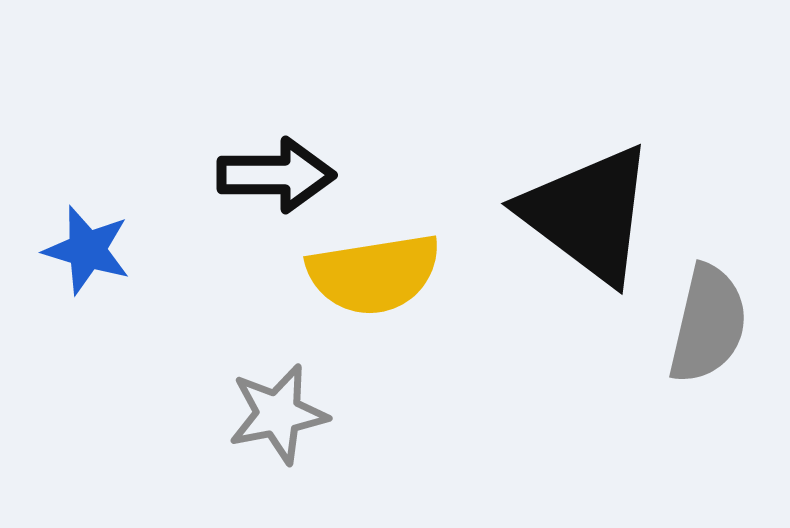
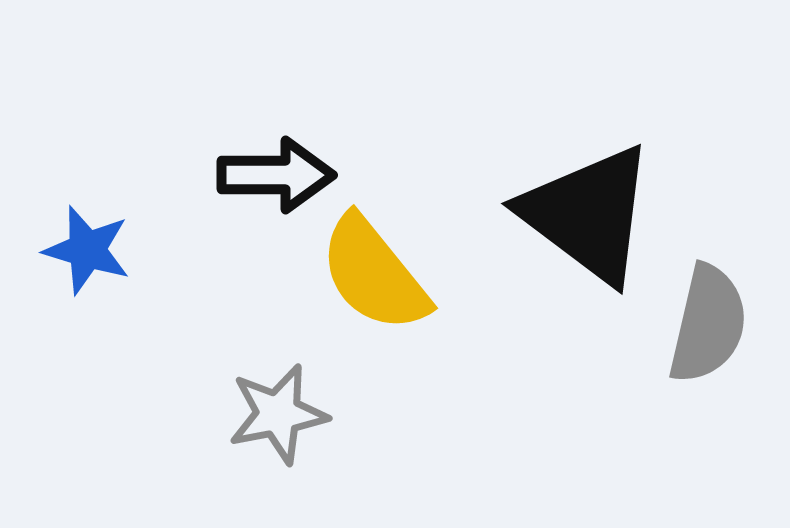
yellow semicircle: rotated 60 degrees clockwise
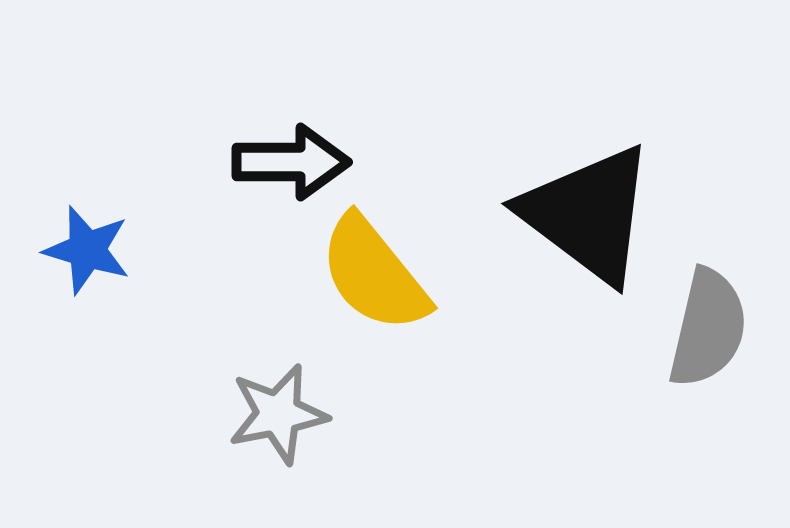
black arrow: moved 15 px right, 13 px up
gray semicircle: moved 4 px down
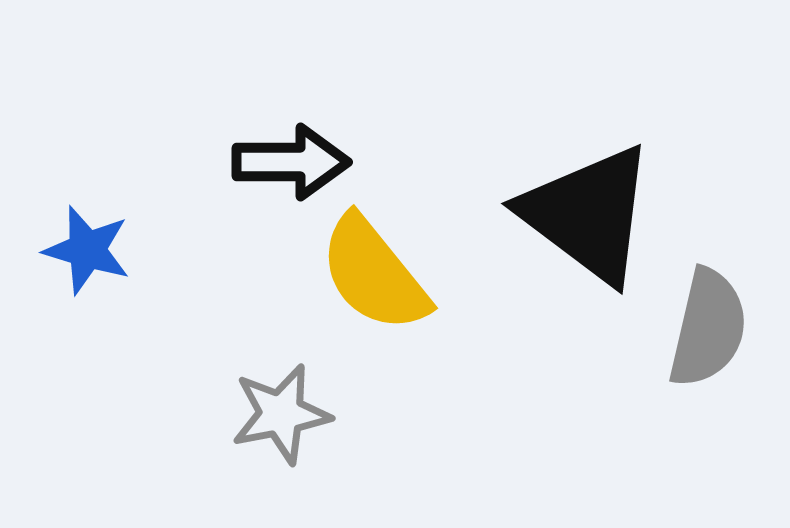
gray star: moved 3 px right
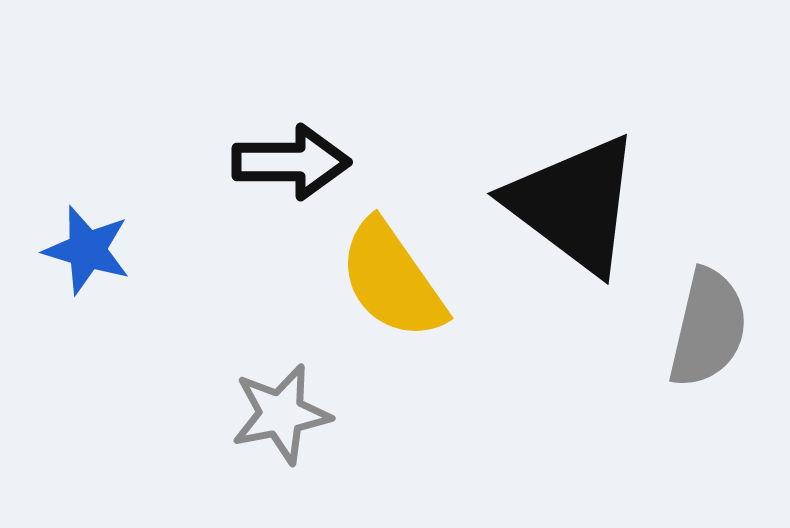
black triangle: moved 14 px left, 10 px up
yellow semicircle: moved 18 px right, 6 px down; rotated 4 degrees clockwise
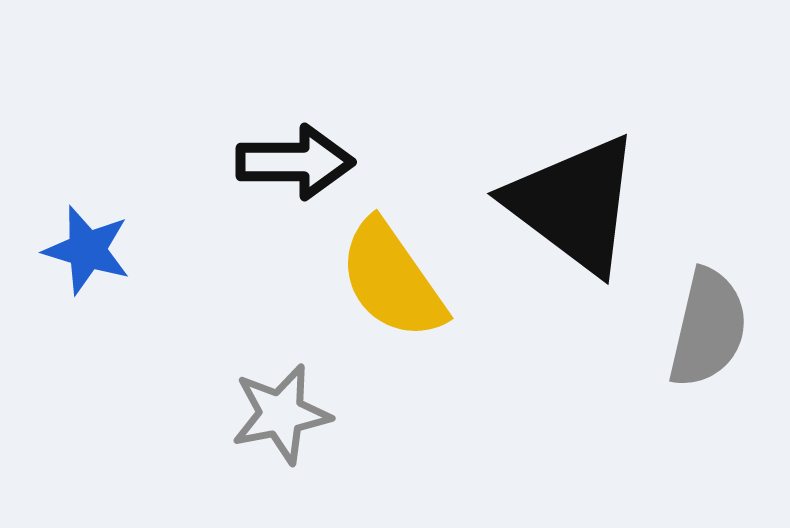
black arrow: moved 4 px right
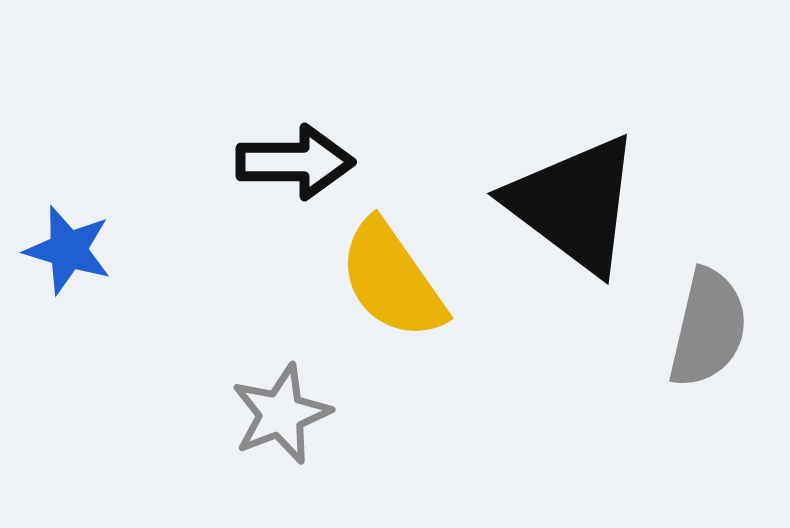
blue star: moved 19 px left
gray star: rotated 10 degrees counterclockwise
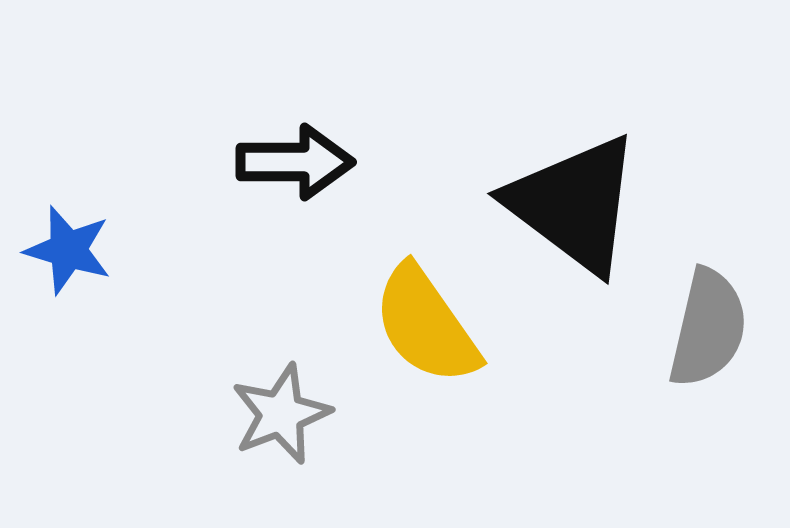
yellow semicircle: moved 34 px right, 45 px down
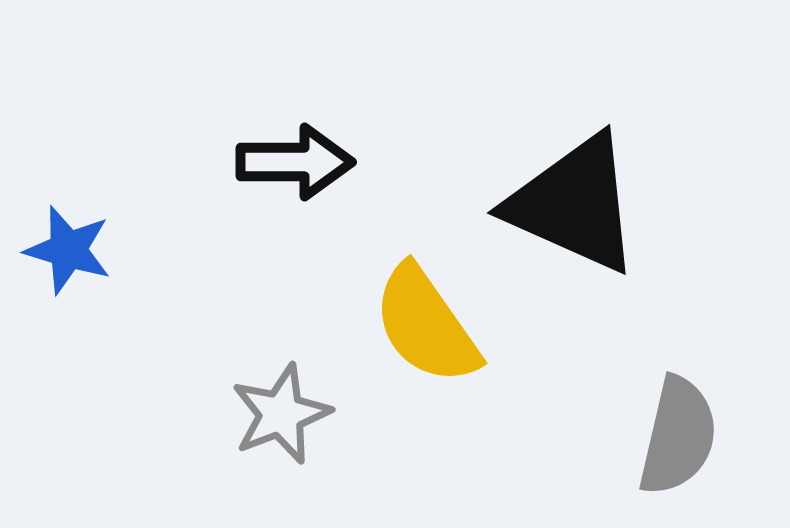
black triangle: rotated 13 degrees counterclockwise
gray semicircle: moved 30 px left, 108 px down
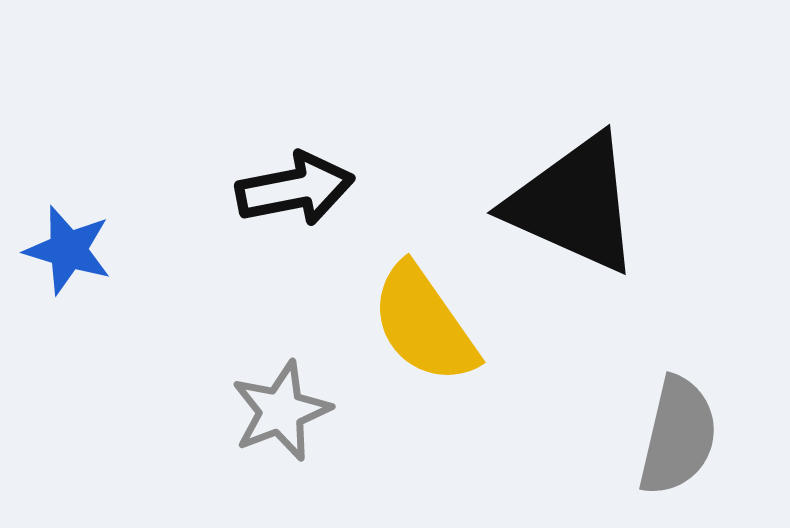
black arrow: moved 27 px down; rotated 11 degrees counterclockwise
yellow semicircle: moved 2 px left, 1 px up
gray star: moved 3 px up
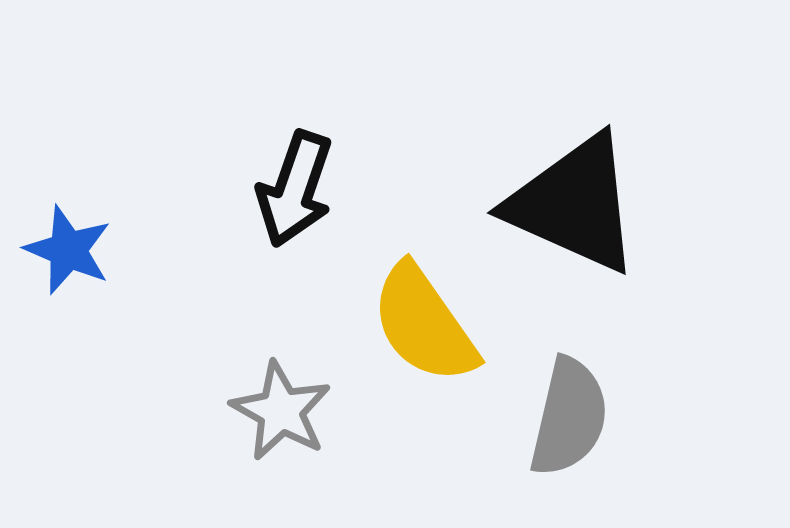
black arrow: rotated 120 degrees clockwise
blue star: rotated 6 degrees clockwise
gray star: rotated 22 degrees counterclockwise
gray semicircle: moved 109 px left, 19 px up
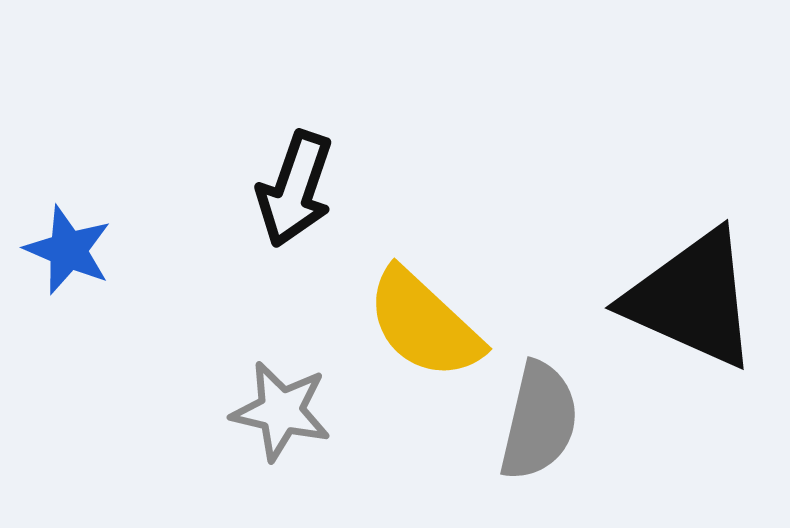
black triangle: moved 118 px right, 95 px down
yellow semicircle: rotated 12 degrees counterclockwise
gray star: rotated 16 degrees counterclockwise
gray semicircle: moved 30 px left, 4 px down
